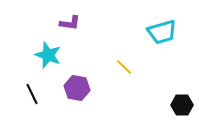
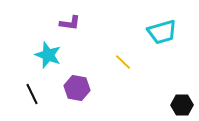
yellow line: moved 1 px left, 5 px up
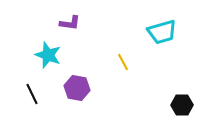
yellow line: rotated 18 degrees clockwise
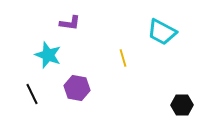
cyan trapezoid: rotated 44 degrees clockwise
yellow line: moved 4 px up; rotated 12 degrees clockwise
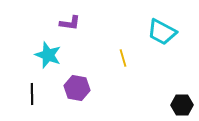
black line: rotated 25 degrees clockwise
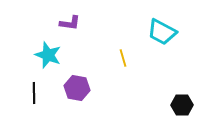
black line: moved 2 px right, 1 px up
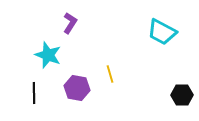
purple L-shape: rotated 65 degrees counterclockwise
yellow line: moved 13 px left, 16 px down
black hexagon: moved 10 px up
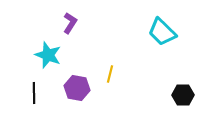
cyan trapezoid: rotated 16 degrees clockwise
yellow line: rotated 30 degrees clockwise
black hexagon: moved 1 px right
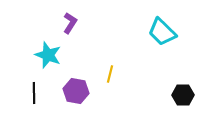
purple hexagon: moved 1 px left, 3 px down
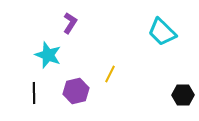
yellow line: rotated 12 degrees clockwise
purple hexagon: rotated 25 degrees counterclockwise
